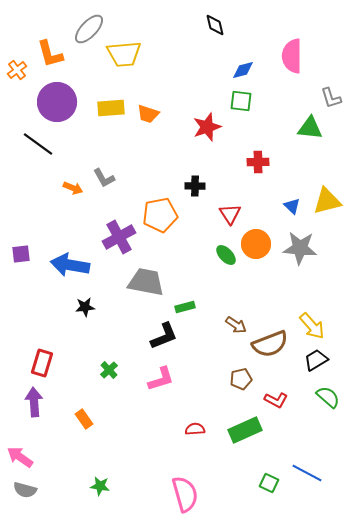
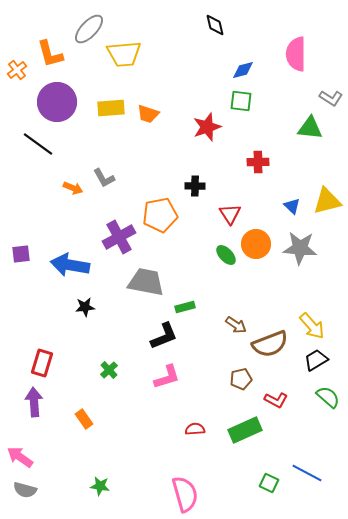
pink semicircle at (292, 56): moved 4 px right, 2 px up
gray L-shape at (331, 98): rotated 40 degrees counterclockwise
pink L-shape at (161, 379): moved 6 px right, 2 px up
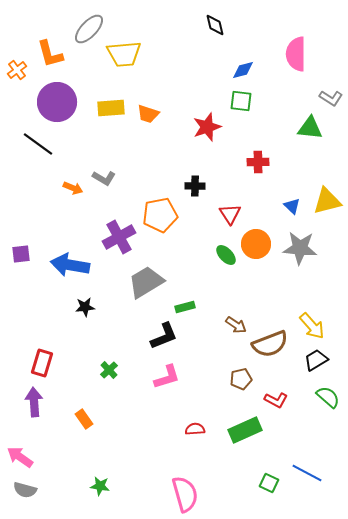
gray L-shape at (104, 178): rotated 30 degrees counterclockwise
gray trapezoid at (146, 282): rotated 42 degrees counterclockwise
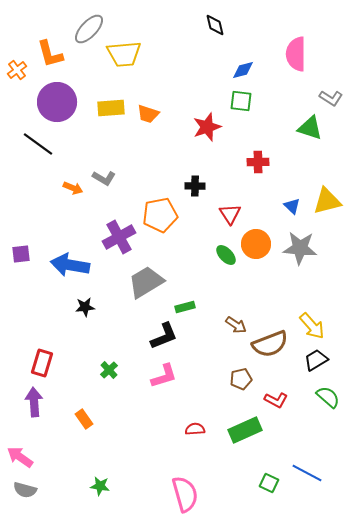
green triangle at (310, 128): rotated 12 degrees clockwise
pink L-shape at (167, 377): moved 3 px left, 1 px up
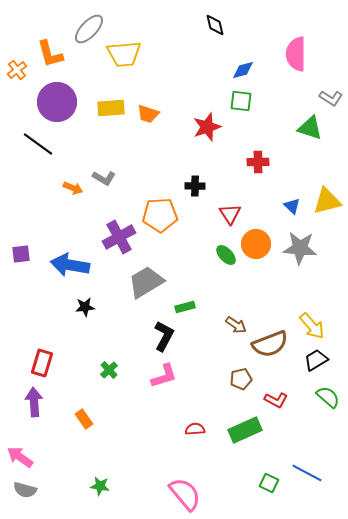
orange pentagon at (160, 215): rotated 8 degrees clockwise
black L-shape at (164, 336): rotated 40 degrees counterclockwise
pink semicircle at (185, 494): rotated 24 degrees counterclockwise
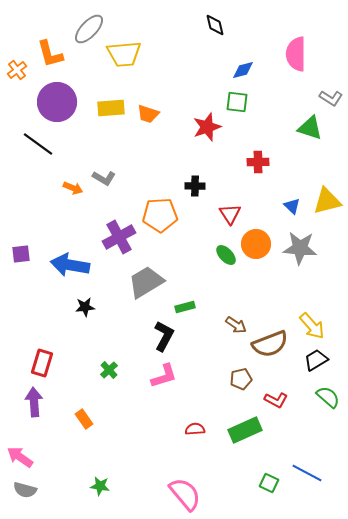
green square at (241, 101): moved 4 px left, 1 px down
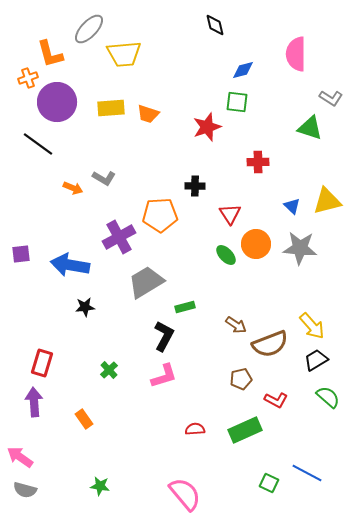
orange cross at (17, 70): moved 11 px right, 8 px down; rotated 18 degrees clockwise
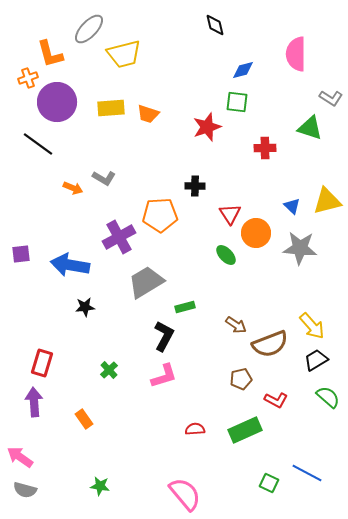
yellow trapezoid at (124, 54): rotated 9 degrees counterclockwise
red cross at (258, 162): moved 7 px right, 14 px up
orange circle at (256, 244): moved 11 px up
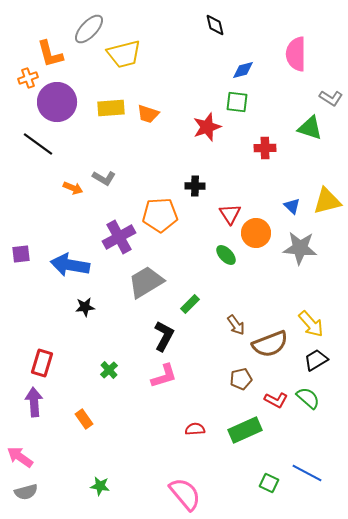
green rectangle at (185, 307): moved 5 px right, 3 px up; rotated 30 degrees counterclockwise
brown arrow at (236, 325): rotated 20 degrees clockwise
yellow arrow at (312, 326): moved 1 px left, 2 px up
green semicircle at (328, 397): moved 20 px left, 1 px down
gray semicircle at (25, 490): moved 1 px right, 2 px down; rotated 30 degrees counterclockwise
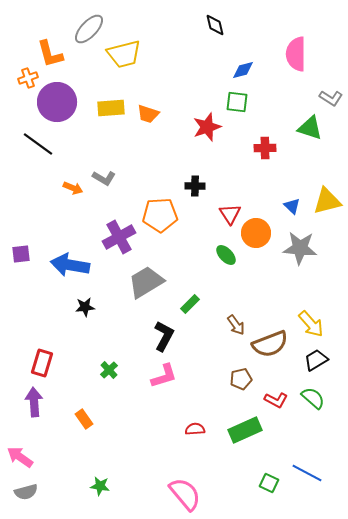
green semicircle at (308, 398): moved 5 px right
